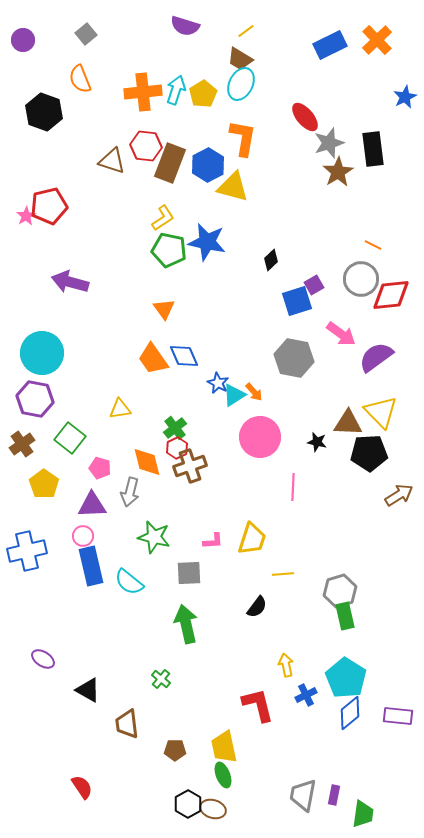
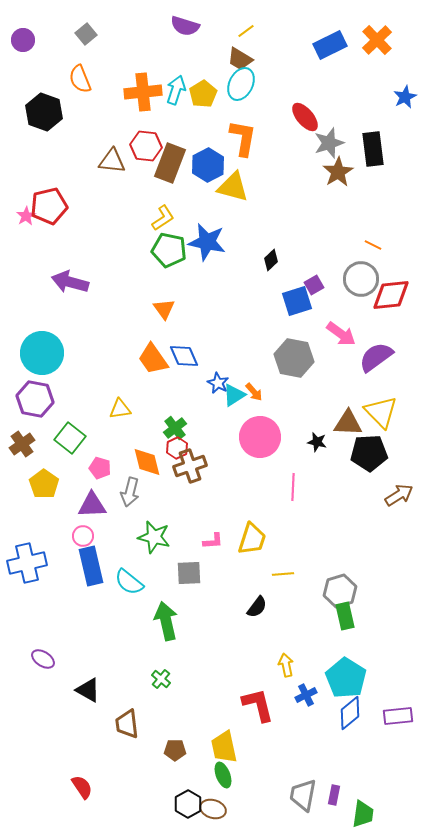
brown triangle at (112, 161): rotated 12 degrees counterclockwise
blue cross at (27, 551): moved 12 px down
green arrow at (186, 624): moved 20 px left, 3 px up
purple rectangle at (398, 716): rotated 12 degrees counterclockwise
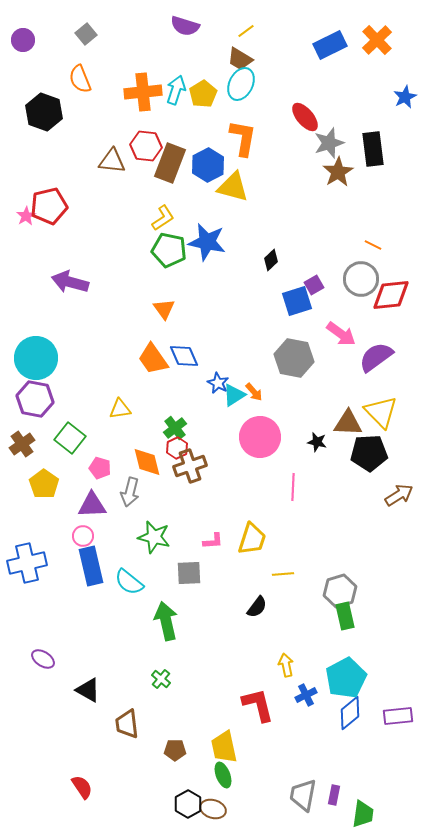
cyan circle at (42, 353): moved 6 px left, 5 px down
cyan pentagon at (346, 678): rotated 12 degrees clockwise
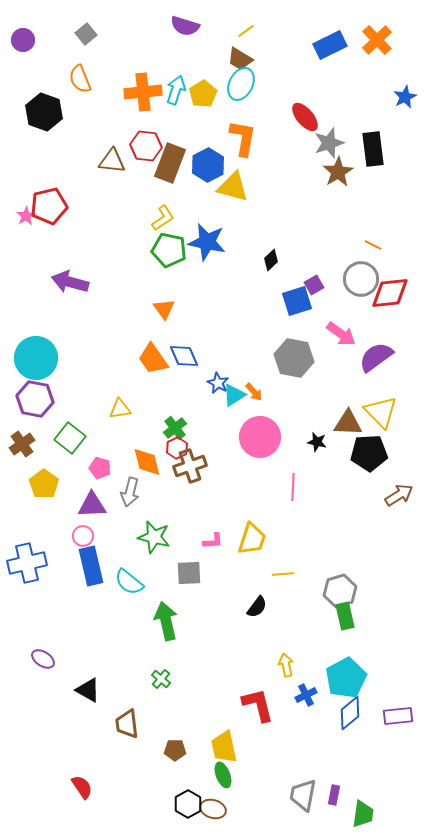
red diamond at (391, 295): moved 1 px left, 2 px up
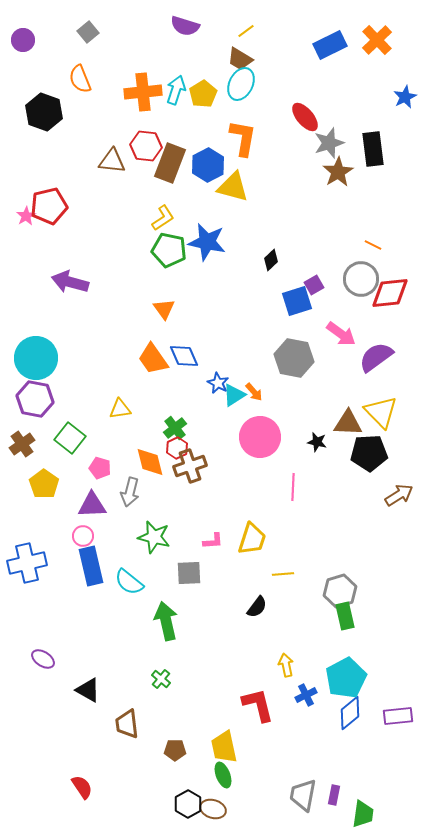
gray square at (86, 34): moved 2 px right, 2 px up
orange diamond at (147, 462): moved 3 px right
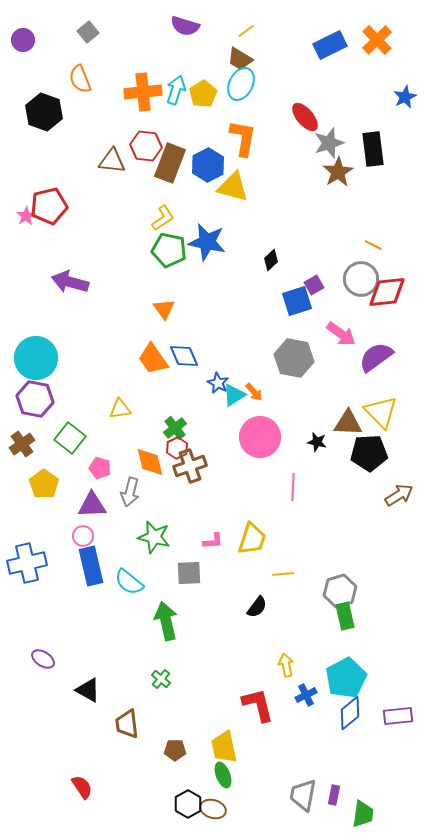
red diamond at (390, 293): moved 3 px left, 1 px up
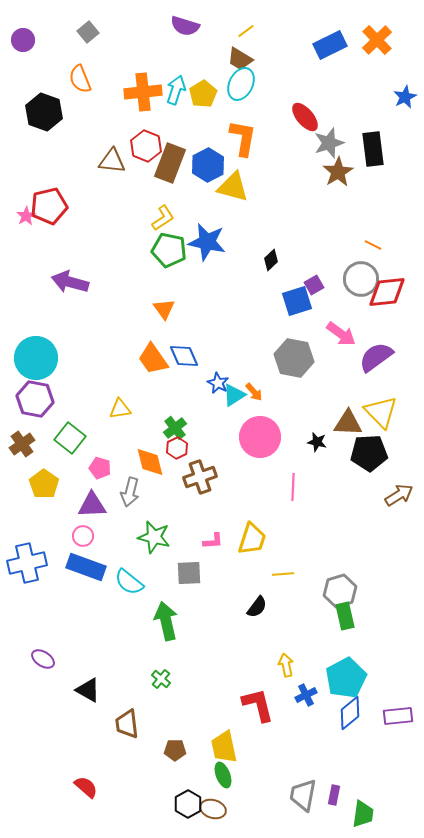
red hexagon at (146, 146): rotated 16 degrees clockwise
brown cross at (190, 466): moved 10 px right, 11 px down
blue rectangle at (91, 566): moved 5 px left, 1 px down; rotated 57 degrees counterclockwise
red semicircle at (82, 787): moved 4 px right; rotated 15 degrees counterclockwise
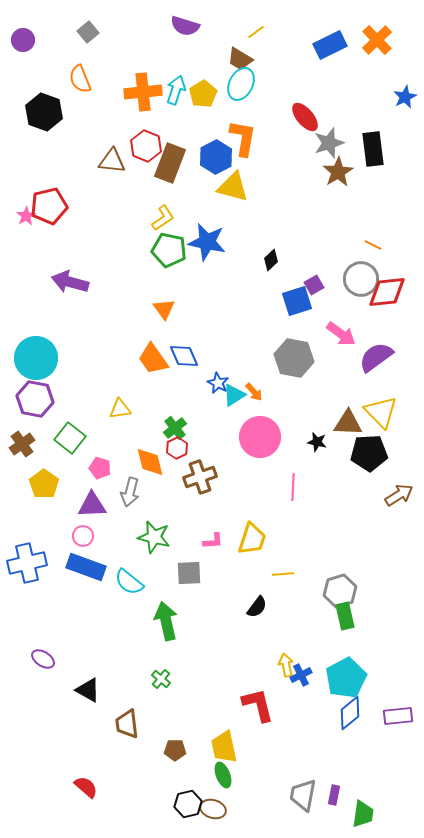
yellow line at (246, 31): moved 10 px right, 1 px down
blue hexagon at (208, 165): moved 8 px right, 8 px up
blue cross at (306, 695): moved 5 px left, 20 px up
black hexagon at (188, 804): rotated 16 degrees clockwise
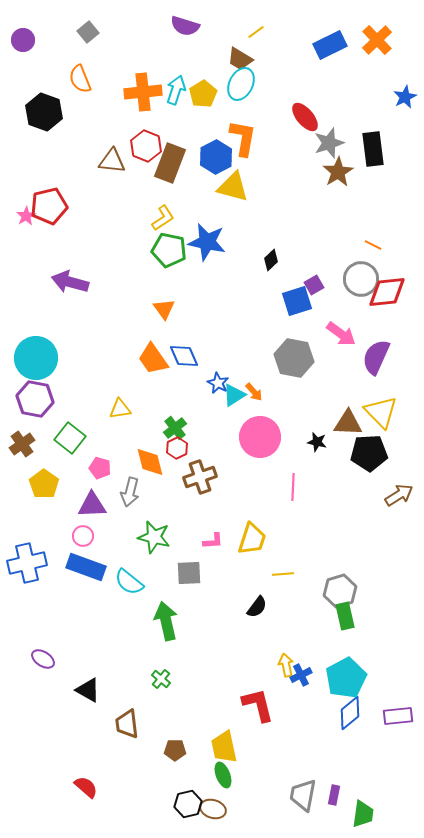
purple semicircle at (376, 357): rotated 30 degrees counterclockwise
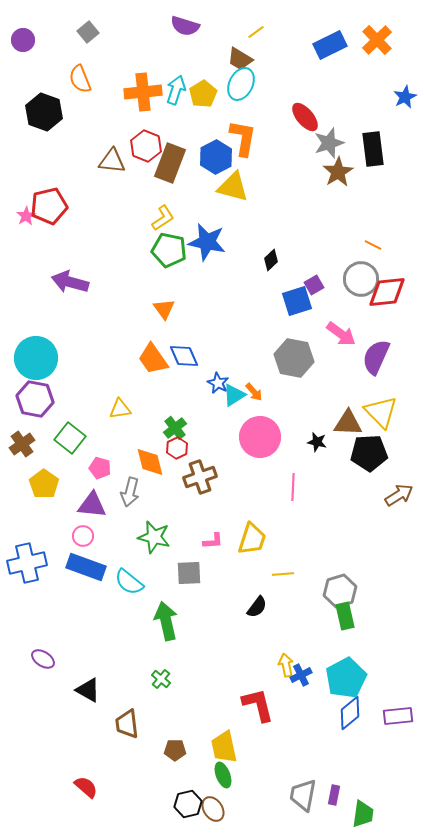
purple triangle at (92, 505): rotated 8 degrees clockwise
brown ellipse at (213, 809): rotated 40 degrees clockwise
